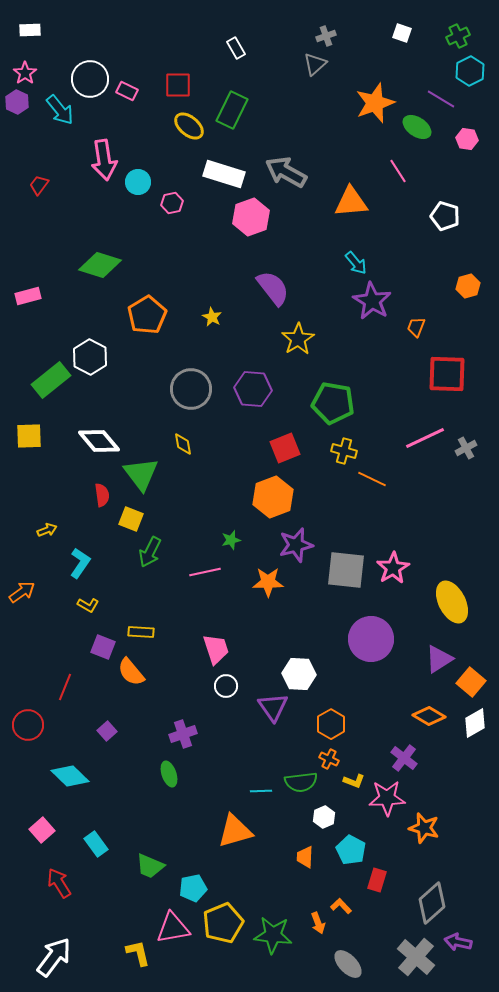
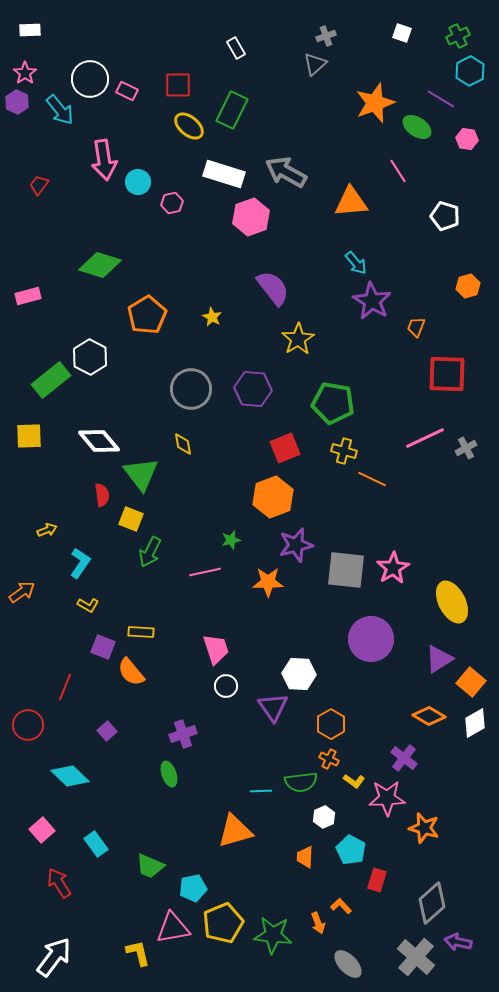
yellow L-shape at (354, 781): rotated 15 degrees clockwise
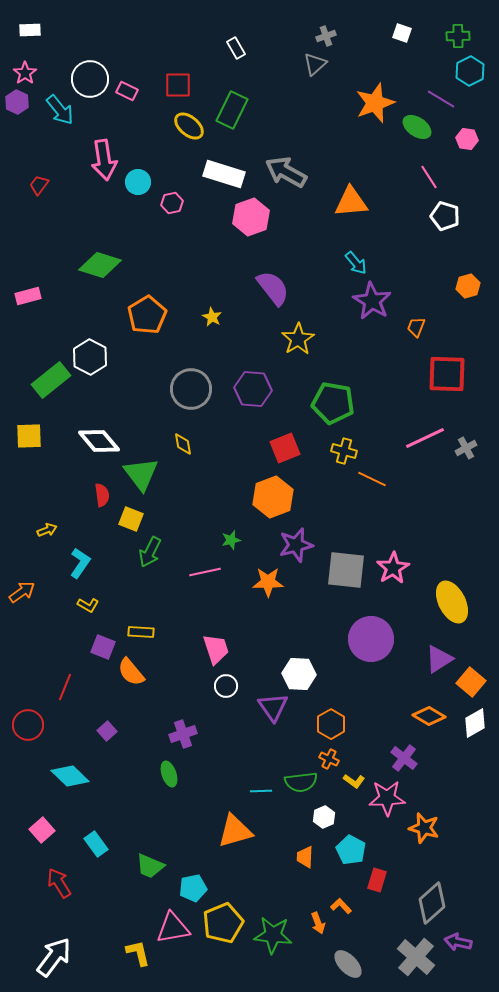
green cross at (458, 36): rotated 25 degrees clockwise
pink line at (398, 171): moved 31 px right, 6 px down
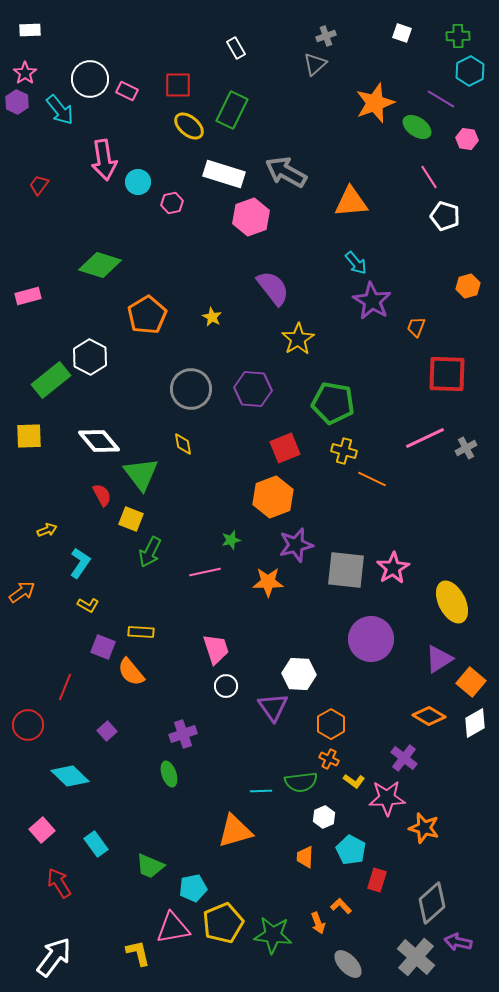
red semicircle at (102, 495): rotated 20 degrees counterclockwise
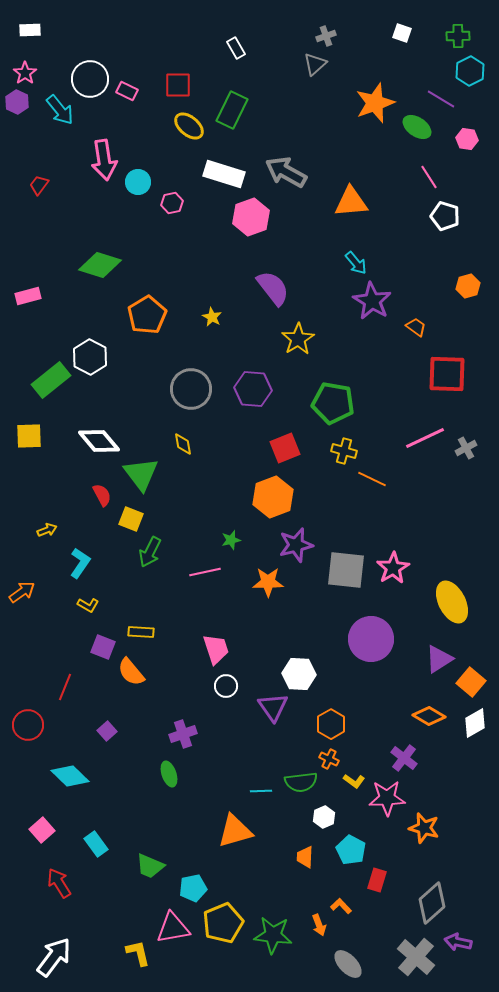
orange trapezoid at (416, 327): rotated 105 degrees clockwise
orange arrow at (318, 923): moved 1 px right, 2 px down
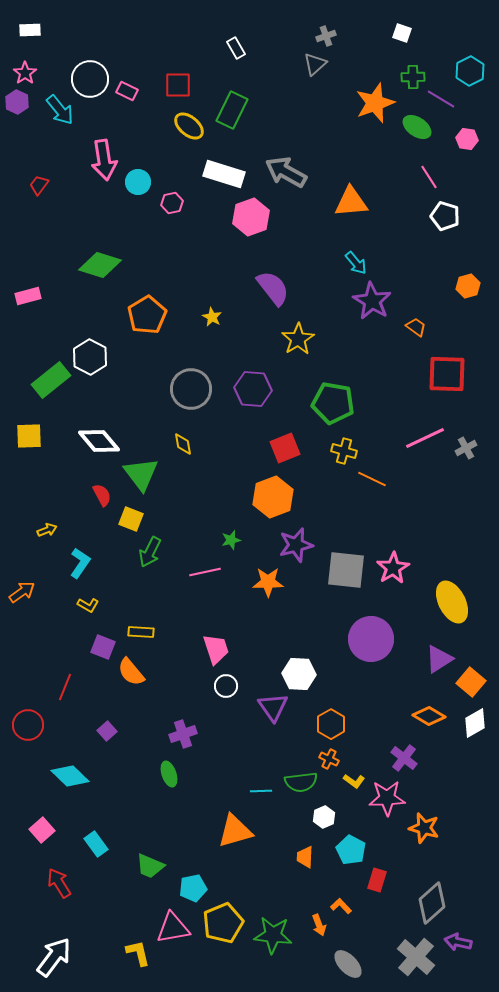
green cross at (458, 36): moved 45 px left, 41 px down
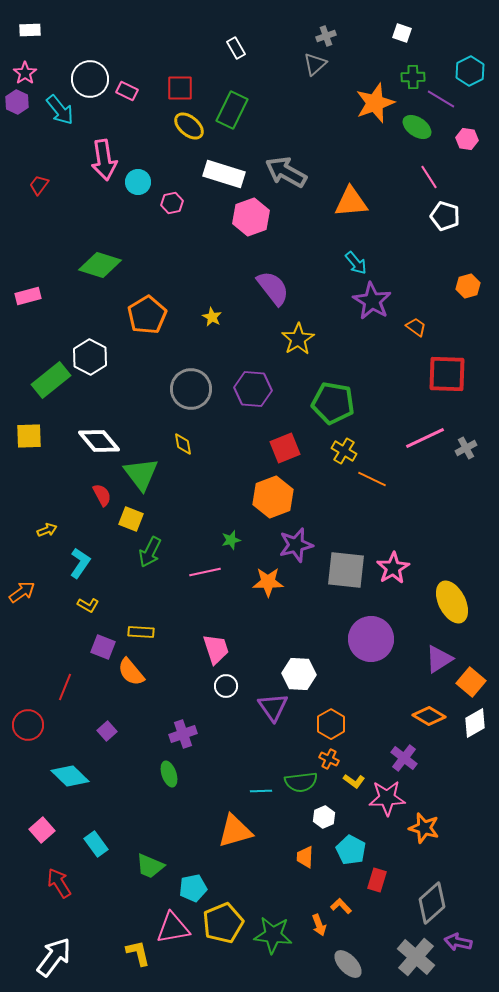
red square at (178, 85): moved 2 px right, 3 px down
yellow cross at (344, 451): rotated 15 degrees clockwise
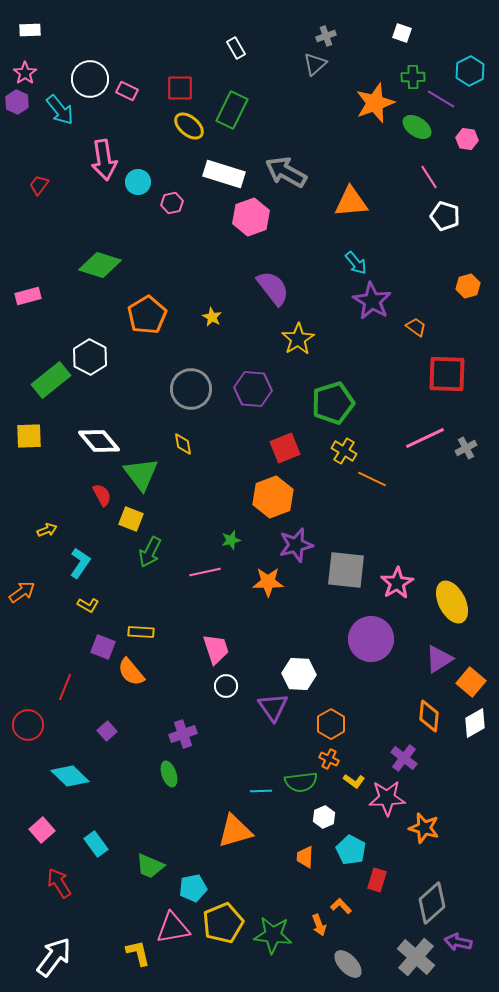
green pentagon at (333, 403): rotated 27 degrees counterclockwise
pink star at (393, 568): moved 4 px right, 15 px down
orange diamond at (429, 716): rotated 64 degrees clockwise
